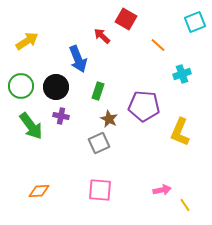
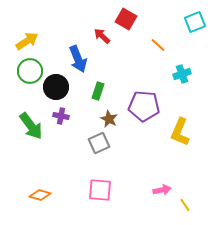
green circle: moved 9 px right, 15 px up
orange diamond: moved 1 px right, 4 px down; rotated 20 degrees clockwise
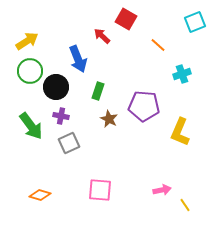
gray square: moved 30 px left
